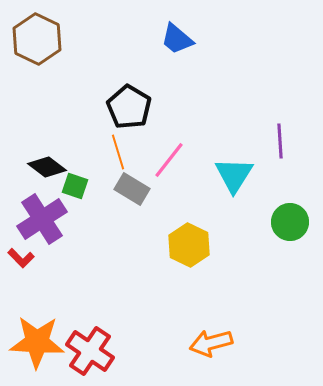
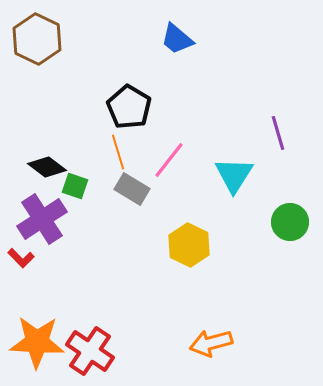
purple line: moved 2 px left, 8 px up; rotated 12 degrees counterclockwise
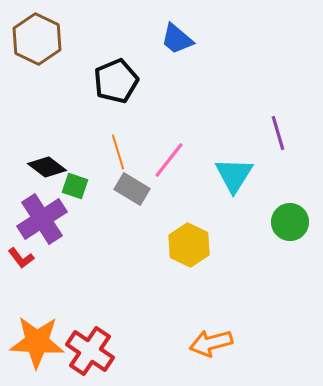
black pentagon: moved 13 px left, 26 px up; rotated 18 degrees clockwise
red L-shape: rotated 8 degrees clockwise
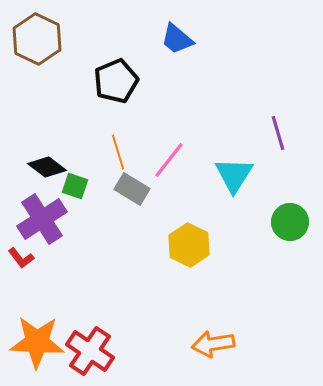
orange arrow: moved 2 px right, 1 px down; rotated 6 degrees clockwise
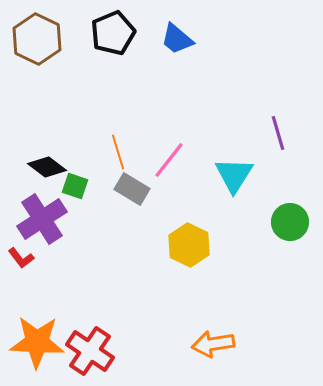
black pentagon: moved 3 px left, 48 px up
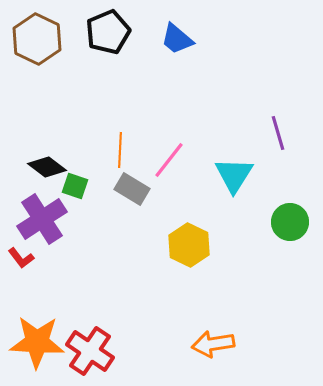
black pentagon: moved 5 px left, 1 px up
orange line: moved 2 px right, 2 px up; rotated 20 degrees clockwise
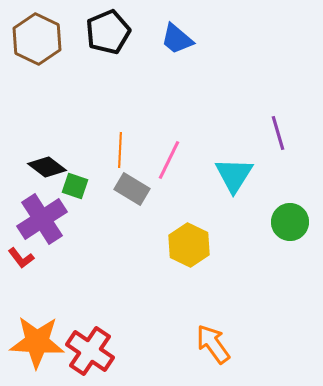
pink line: rotated 12 degrees counterclockwise
orange arrow: rotated 63 degrees clockwise
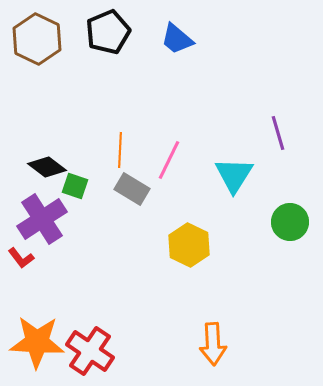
orange arrow: rotated 147 degrees counterclockwise
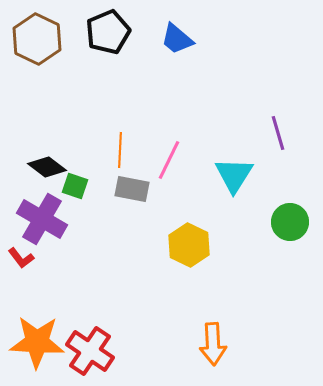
gray rectangle: rotated 20 degrees counterclockwise
purple cross: rotated 27 degrees counterclockwise
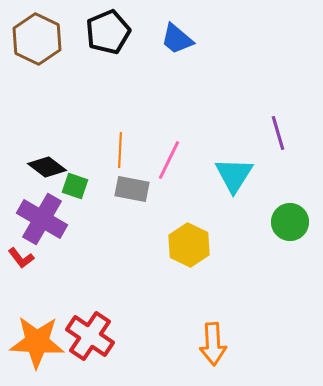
red cross: moved 15 px up
